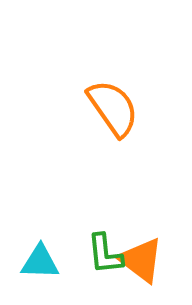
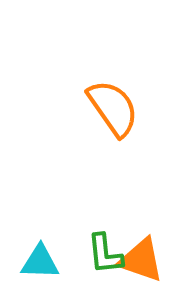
orange triangle: rotated 18 degrees counterclockwise
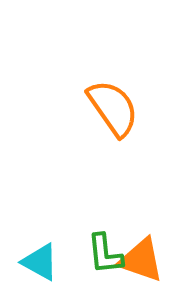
cyan triangle: rotated 27 degrees clockwise
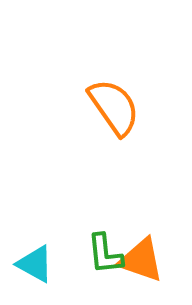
orange semicircle: moved 1 px right, 1 px up
cyan triangle: moved 5 px left, 2 px down
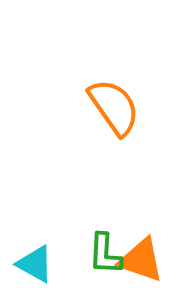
green L-shape: rotated 9 degrees clockwise
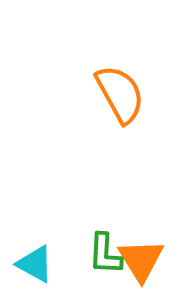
orange semicircle: moved 6 px right, 13 px up; rotated 6 degrees clockwise
orange triangle: rotated 39 degrees clockwise
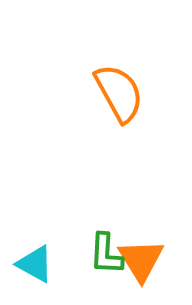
orange semicircle: moved 1 px left, 1 px up
green L-shape: moved 1 px right
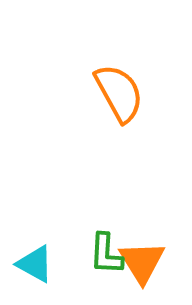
orange triangle: moved 1 px right, 2 px down
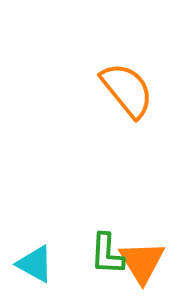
orange semicircle: moved 8 px right, 3 px up; rotated 10 degrees counterclockwise
green L-shape: moved 1 px right
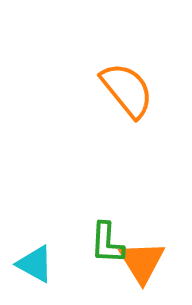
green L-shape: moved 11 px up
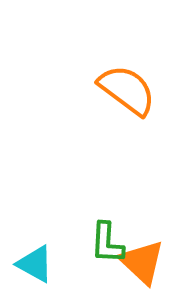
orange semicircle: rotated 14 degrees counterclockwise
orange triangle: rotated 15 degrees counterclockwise
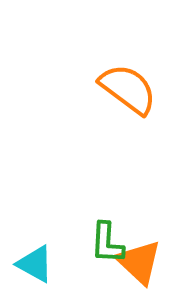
orange semicircle: moved 1 px right, 1 px up
orange triangle: moved 3 px left
